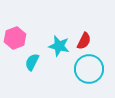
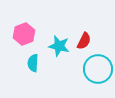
pink hexagon: moved 9 px right, 4 px up
cyan semicircle: moved 1 px right, 1 px down; rotated 24 degrees counterclockwise
cyan circle: moved 9 px right
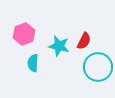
cyan circle: moved 2 px up
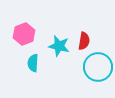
red semicircle: rotated 18 degrees counterclockwise
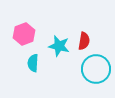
cyan circle: moved 2 px left, 2 px down
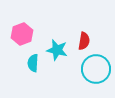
pink hexagon: moved 2 px left
cyan star: moved 2 px left, 4 px down
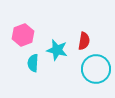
pink hexagon: moved 1 px right, 1 px down
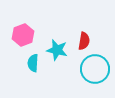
cyan circle: moved 1 px left
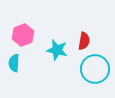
cyan semicircle: moved 19 px left
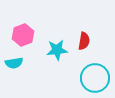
cyan star: rotated 20 degrees counterclockwise
cyan semicircle: rotated 102 degrees counterclockwise
cyan circle: moved 9 px down
